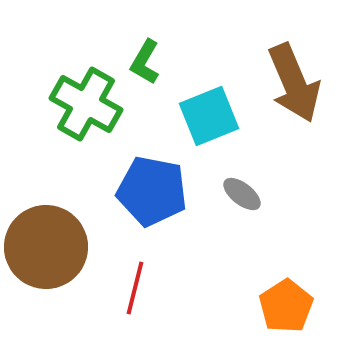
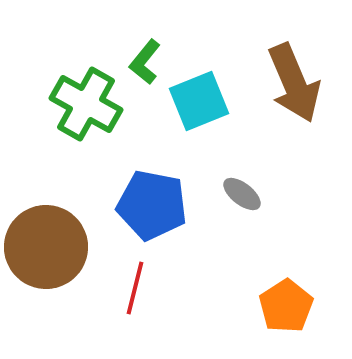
green L-shape: rotated 9 degrees clockwise
cyan square: moved 10 px left, 15 px up
blue pentagon: moved 14 px down
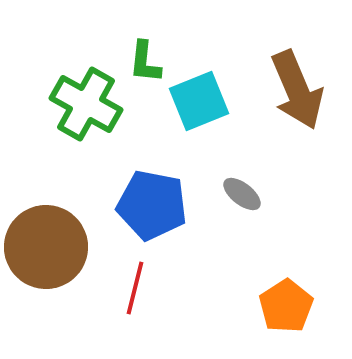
green L-shape: rotated 33 degrees counterclockwise
brown arrow: moved 3 px right, 7 px down
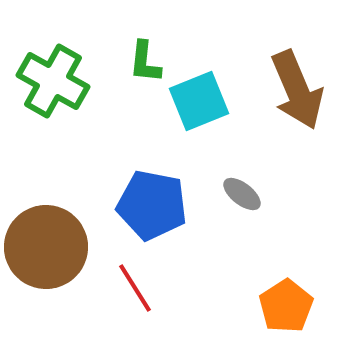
green cross: moved 33 px left, 23 px up
red line: rotated 46 degrees counterclockwise
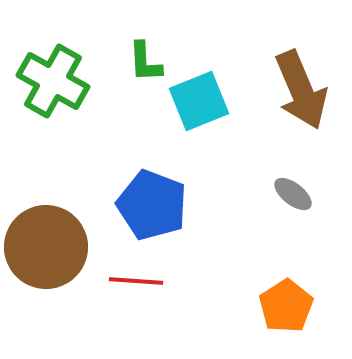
green L-shape: rotated 9 degrees counterclockwise
brown arrow: moved 4 px right
gray ellipse: moved 51 px right
blue pentagon: rotated 10 degrees clockwise
red line: moved 1 px right, 7 px up; rotated 54 degrees counterclockwise
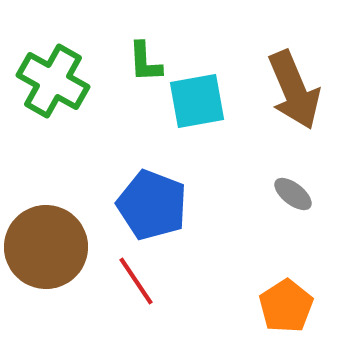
brown arrow: moved 7 px left
cyan square: moved 2 px left; rotated 12 degrees clockwise
red line: rotated 52 degrees clockwise
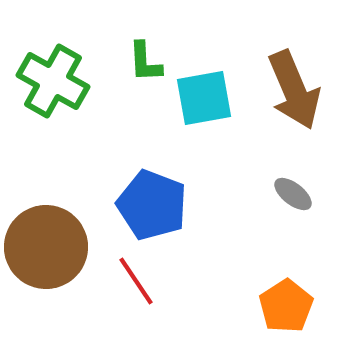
cyan square: moved 7 px right, 3 px up
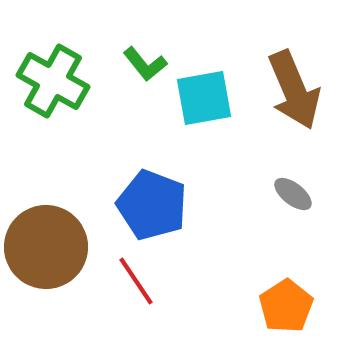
green L-shape: moved 2 px down; rotated 36 degrees counterclockwise
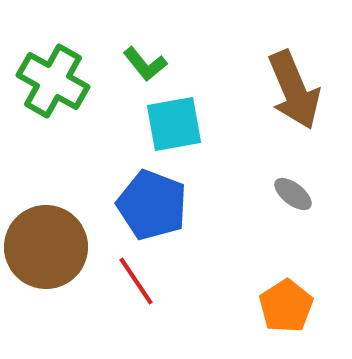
cyan square: moved 30 px left, 26 px down
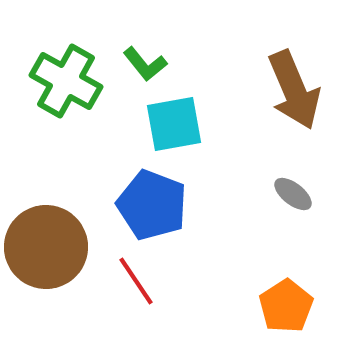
green cross: moved 13 px right
